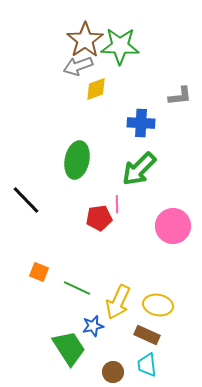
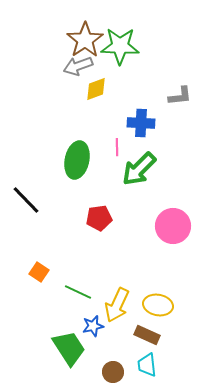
pink line: moved 57 px up
orange square: rotated 12 degrees clockwise
green line: moved 1 px right, 4 px down
yellow arrow: moved 1 px left, 3 px down
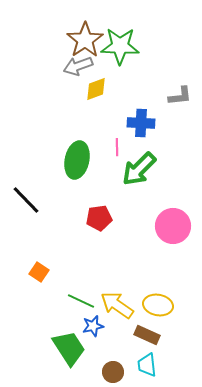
green line: moved 3 px right, 9 px down
yellow arrow: rotated 100 degrees clockwise
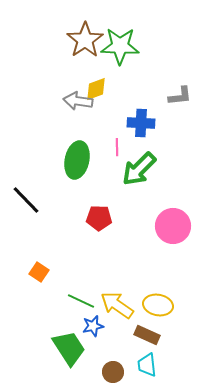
gray arrow: moved 35 px down; rotated 28 degrees clockwise
red pentagon: rotated 10 degrees clockwise
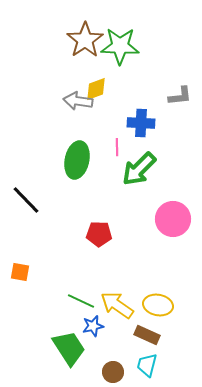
red pentagon: moved 16 px down
pink circle: moved 7 px up
orange square: moved 19 px left; rotated 24 degrees counterclockwise
cyan trapezoid: rotated 20 degrees clockwise
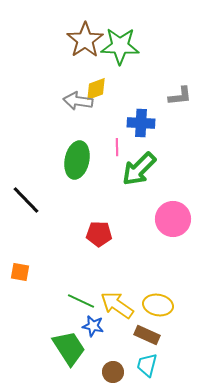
blue star: rotated 25 degrees clockwise
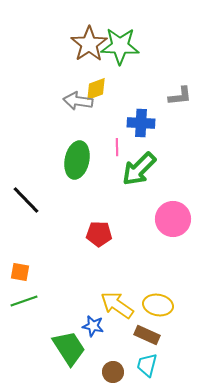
brown star: moved 4 px right, 4 px down
green line: moved 57 px left; rotated 44 degrees counterclockwise
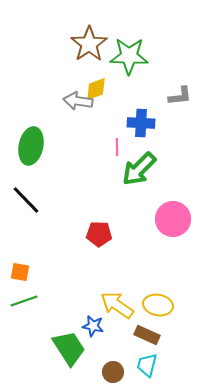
green star: moved 9 px right, 10 px down
green ellipse: moved 46 px left, 14 px up
